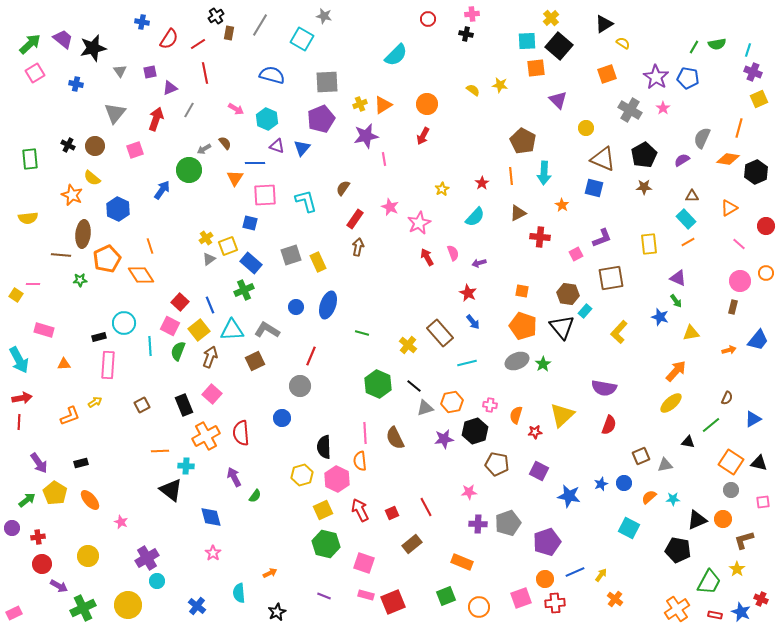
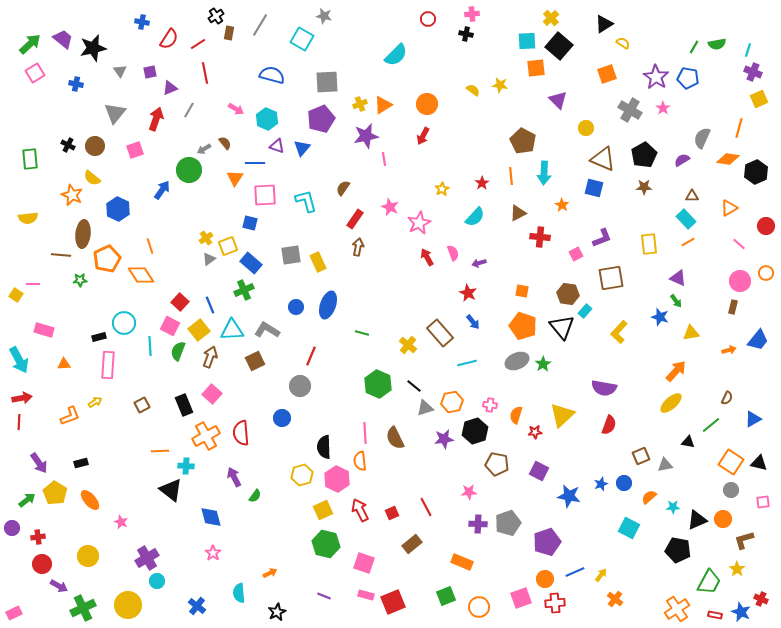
gray square at (291, 255): rotated 10 degrees clockwise
cyan star at (673, 499): moved 8 px down
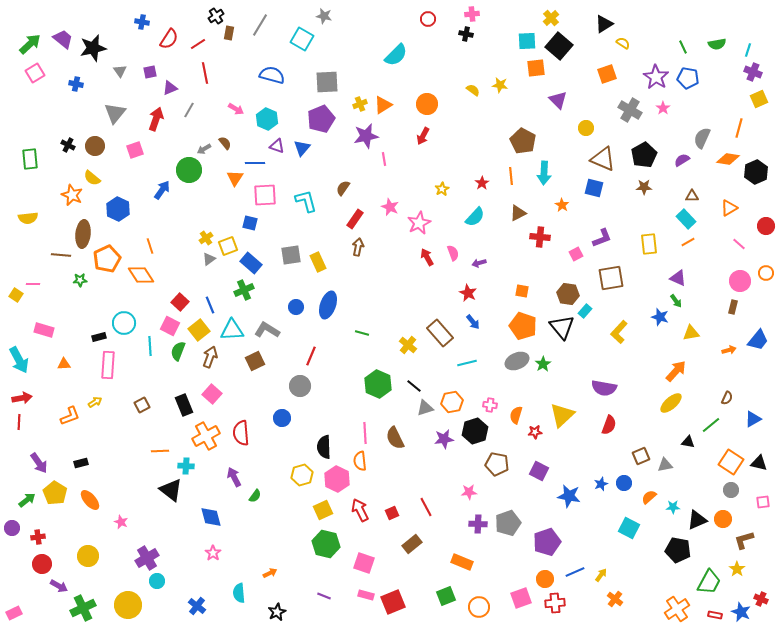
green line at (694, 47): moved 11 px left; rotated 56 degrees counterclockwise
